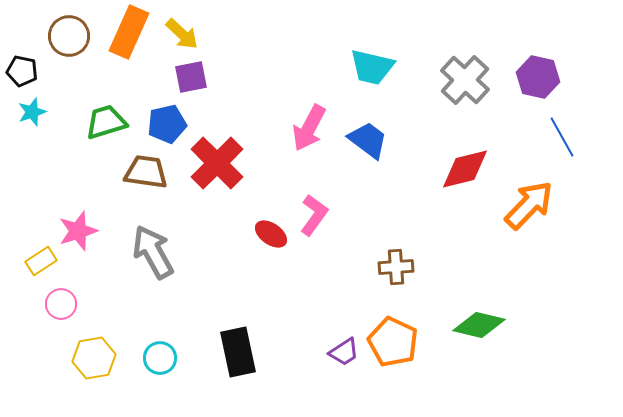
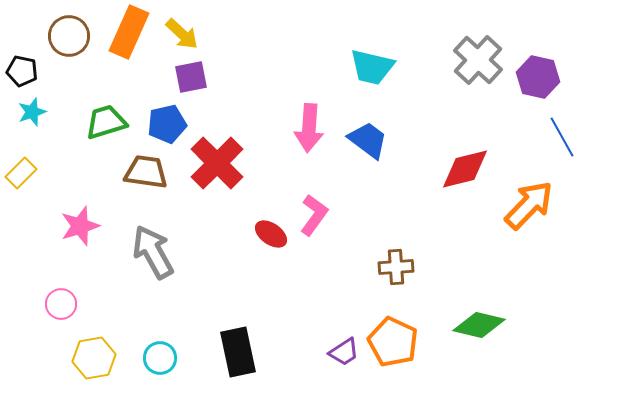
gray cross: moved 13 px right, 20 px up
pink arrow: rotated 24 degrees counterclockwise
pink star: moved 2 px right, 5 px up
yellow rectangle: moved 20 px left, 88 px up; rotated 12 degrees counterclockwise
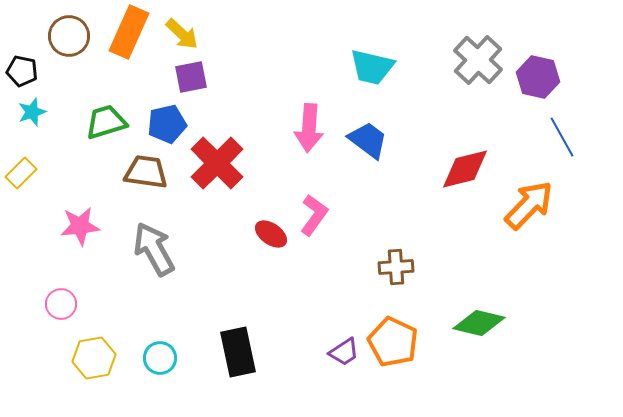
pink star: rotated 12 degrees clockwise
gray arrow: moved 1 px right, 3 px up
green diamond: moved 2 px up
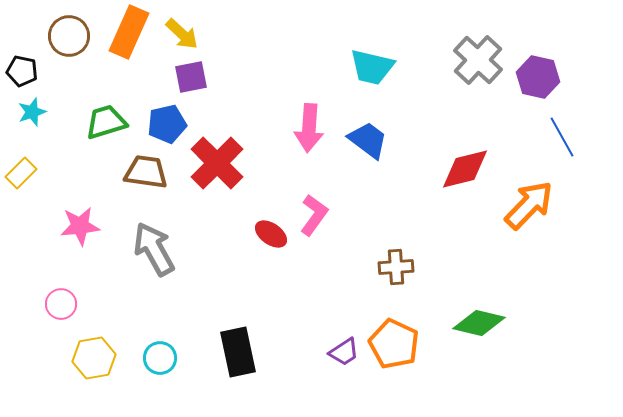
orange pentagon: moved 1 px right, 2 px down
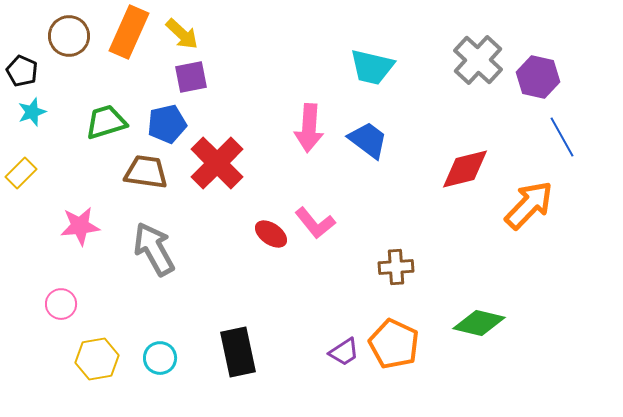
black pentagon: rotated 12 degrees clockwise
pink L-shape: moved 1 px right, 8 px down; rotated 105 degrees clockwise
yellow hexagon: moved 3 px right, 1 px down
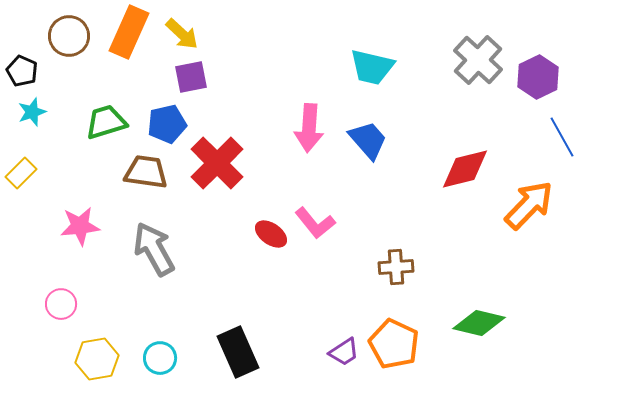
purple hexagon: rotated 21 degrees clockwise
blue trapezoid: rotated 12 degrees clockwise
black rectangle: rotated 12 degrees counterclockwise
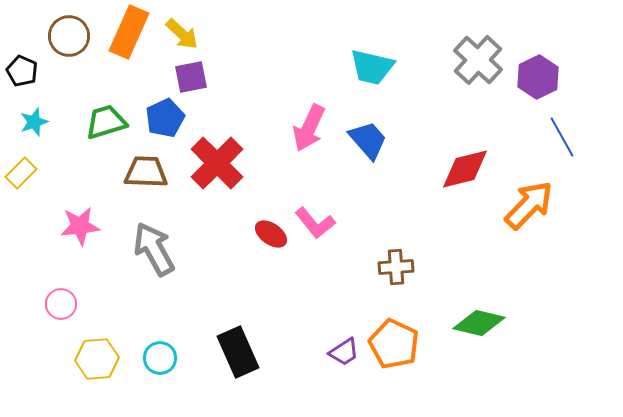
cyan star: moved 2 px right, 10 px down
blue pentagon: moved 2 px left, 6 px up; rotated 12 degrees counterclockwise
pink arrow: rotated 21 degrees clockwise
brown trapezoid: rotated 6 degrees counterclockwise
yellow hexagon: rotated 6 degrees clockwise
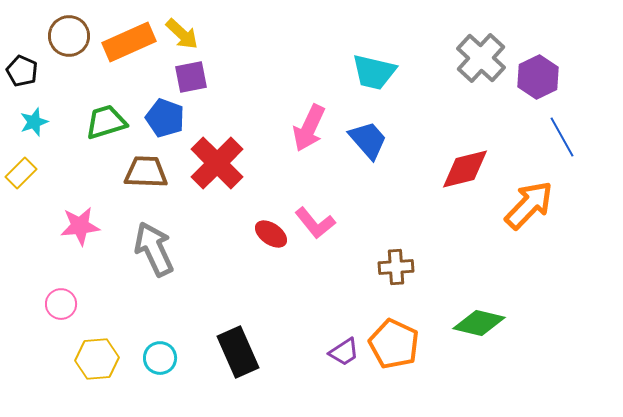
orange rectangle: moved 10 px down; rotated 42 degrees clockwise
gray cross: moved 3 px right, 2 px up
cyan trapezoid: moved 2 px right, 5 px down
blue pentagon: rotated 27 degrees counterclockwise
gray arrow: rotated 4 degrees clockwise
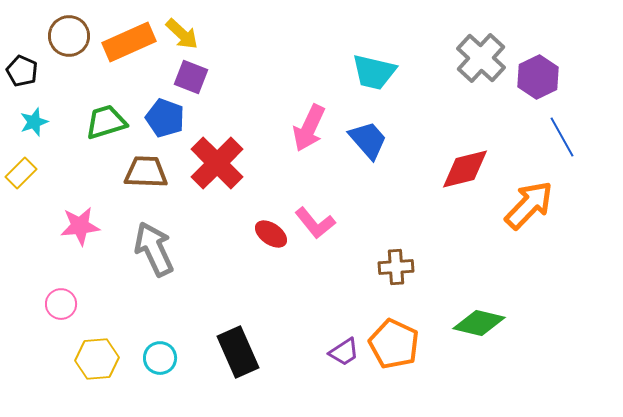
purple square: rotated 32 degrees clockwise
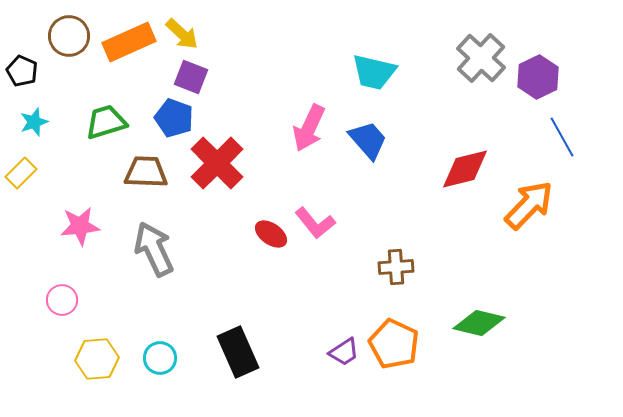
blue pentagon: moved 9 px right
pink circle: moved 1 px right, 4 px up
